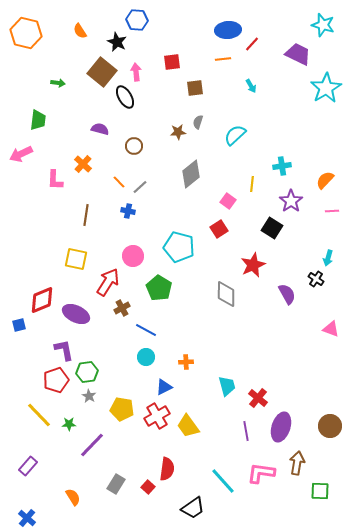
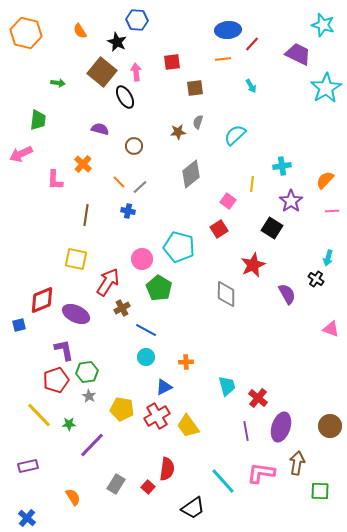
pink circle at (133, 256): moved 9 px right, 3 px down
purple rectangle at (28, 466): rotated 36 degrees clockwise
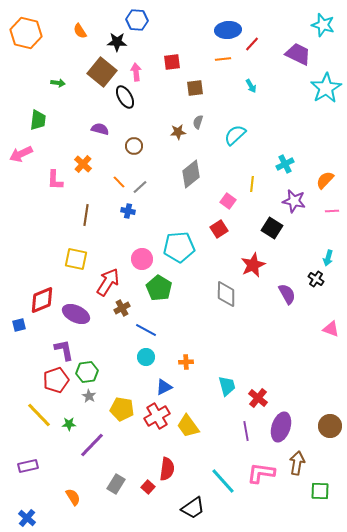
black star at (117, 42): rotated 24 degrees counterclockwise
cyan cross at (282, 166): moved 3 px right, 2 px up; rotated 18 degrees counterclockwise
purple star at (291, 201): moved 3 px right; rotated 25 degrees counterclockwise
cyan pentagon at (179, 247): rotated 20 degrees counterclockwise
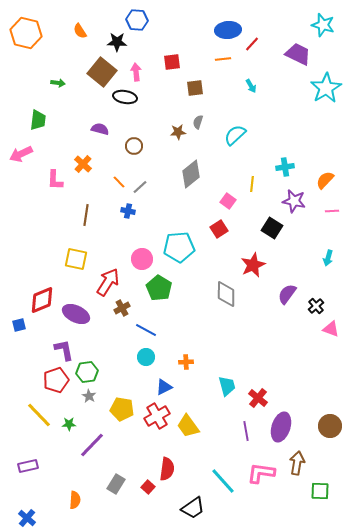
black ellipse at (125, 97): rotated 50 degrees counterclockwise
cyan cross at (285, 164): moved 3 px down; rotated 18 degrees clockwise
black cross at (316, 279): moved 27 px down; rotated 14 degrees clockwise
purple semicircle at (287, 294): rotated 115 degrees counterclockwise
orange semicircle at (73, 497): moved 2 px right, 3 px down; rotated 36 degrees clockwise
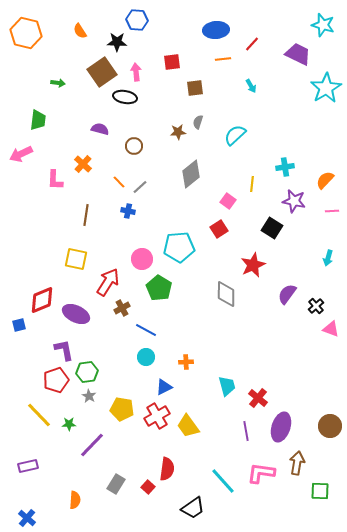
blue ellipse at (228, 30): moved 12 px left
brown square at (102, 72): rotated 16 degrees clockwise
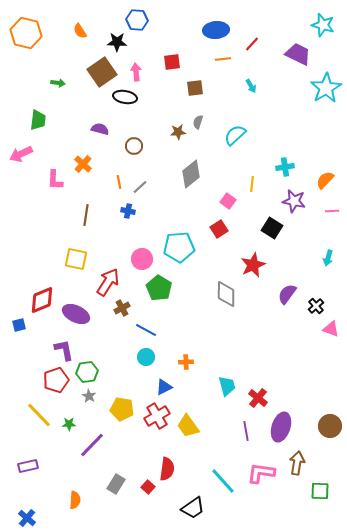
orange line at (119, 182): rotated 32 degrees clockwise
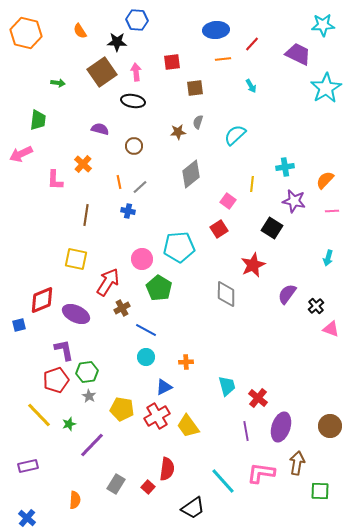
cyan star at (323, 25): rotated 20 degrees counterclockwise
black ellipse at (125, 97): moved 8 px right, 4 px down
green star at (69, 424): rotated 16 degrees counterclockwise
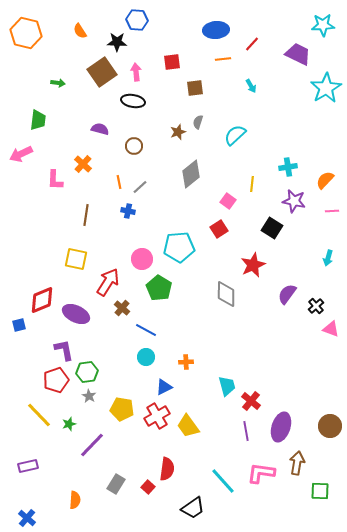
brown star at (178, 132): rotated 14 degrees counterclockwise
cyan cross at (285, 167): moved 3 px right
brown cross at (122, 308): rotated 21 degrees counterclockwise
red cross at (258, 398): moved 7 px left, 3 px down
